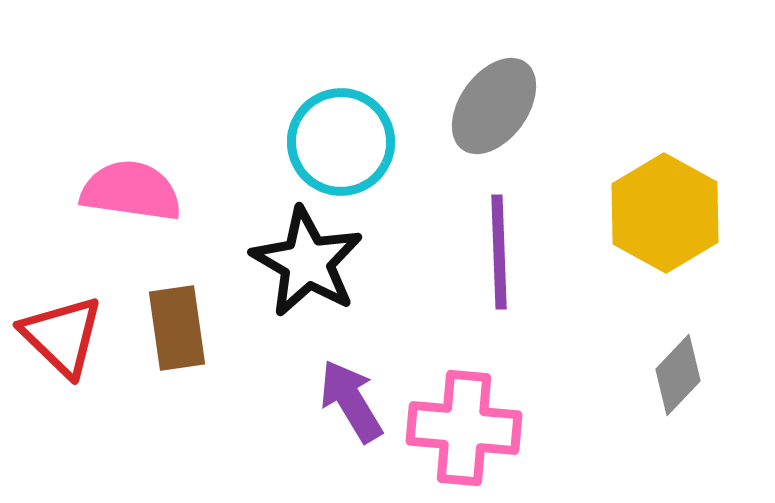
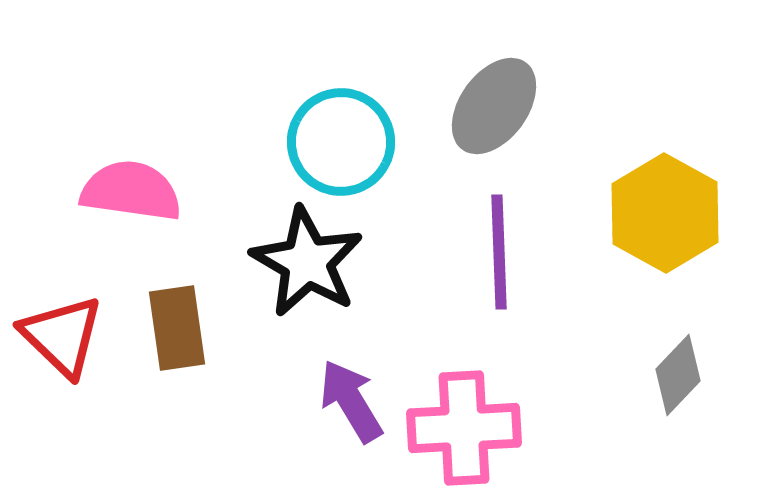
pink cross: rotated 8 degrees counterclockwise
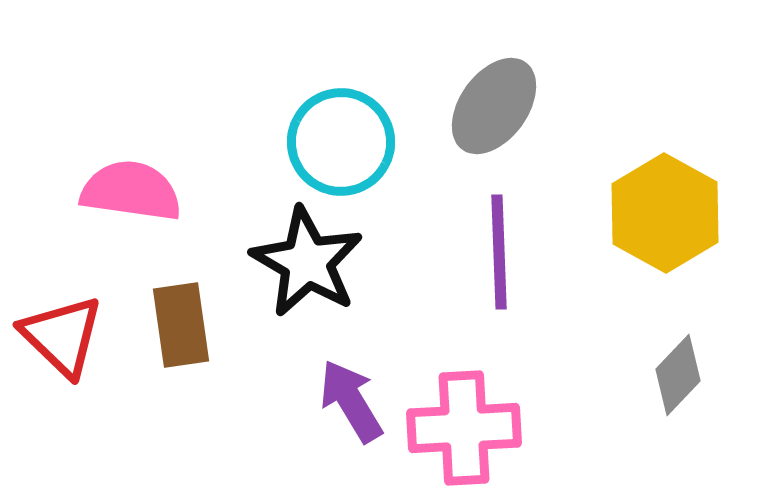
brown rectangle: moved 4 px right, 3 px up
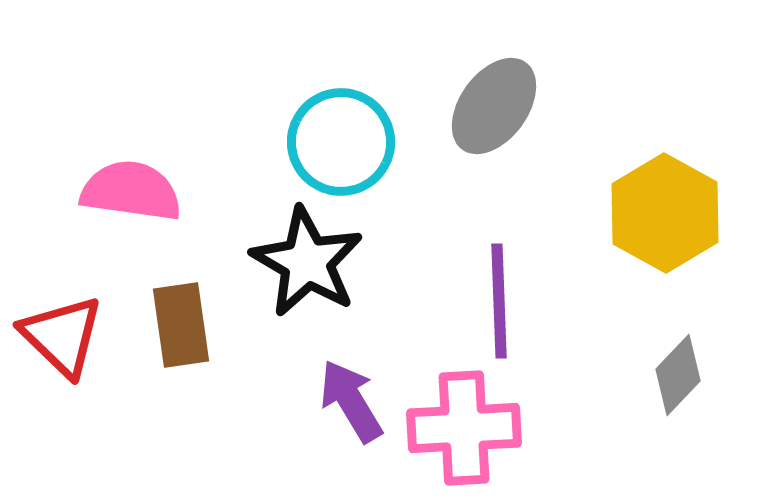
purple line: moved 49 px down
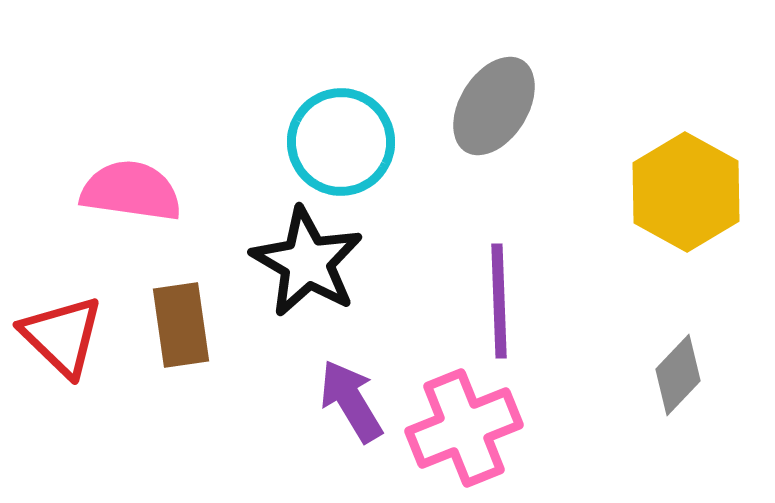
gray ellipse: rotated 4 degrees counterclockwise
yellow hexagon: moved 21 px right, 21 px up
pink cross: rotated 19 degrees counterclockwise
